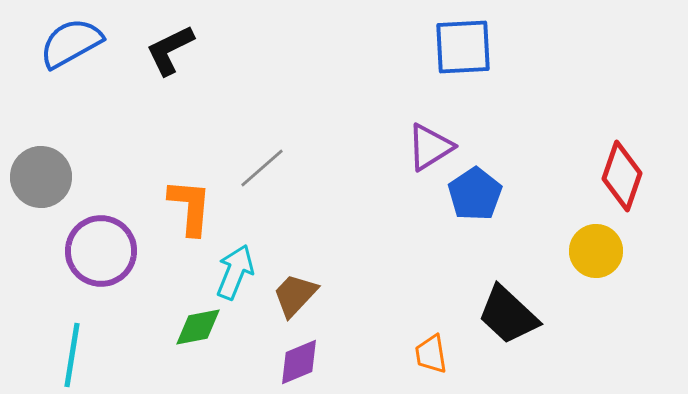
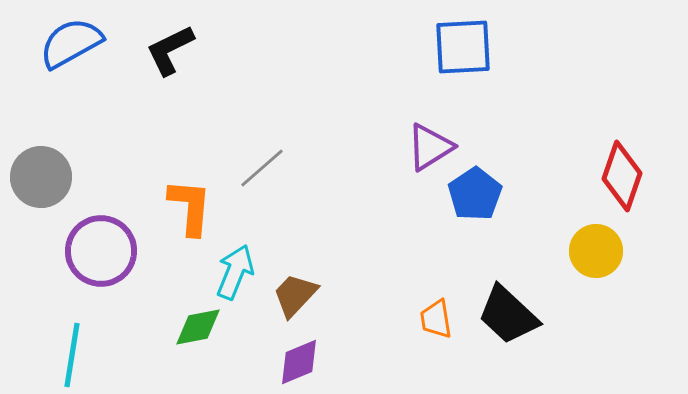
orange trapezoid: moved 5 px right, 35 px up
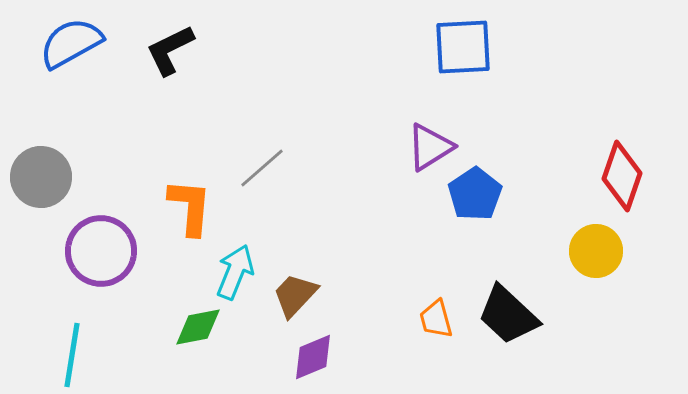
orange trapezoid: rotated 6 degrees counterclockwise
purple diamond: moved 14 px right, 5 px up
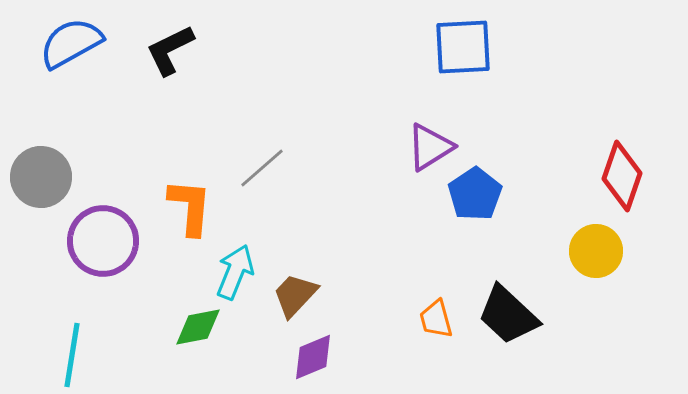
purple circle: moved 2 px right, 10 px up
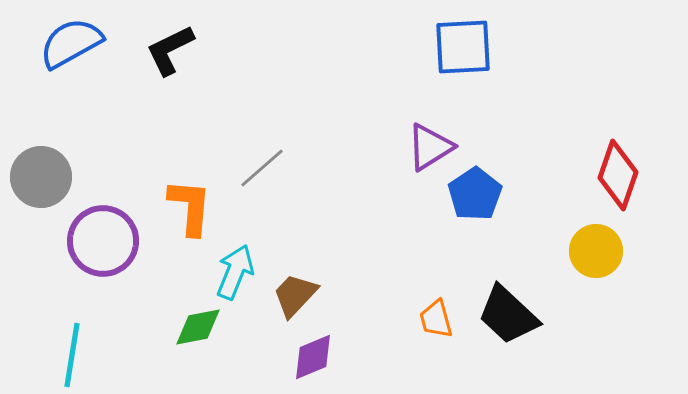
red diamond: moved 4 px left, 1 px up
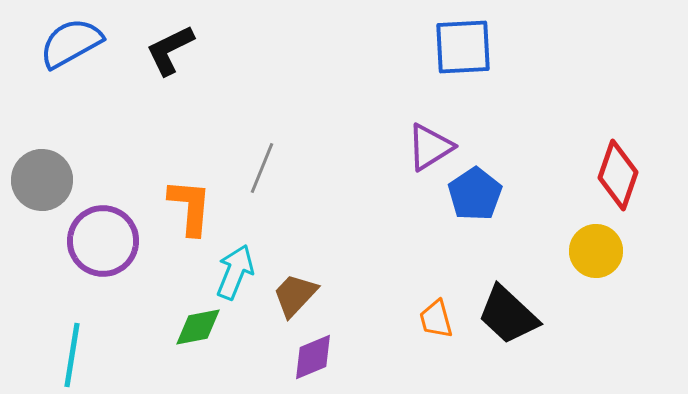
gray line: rotated 27 degrees counterclockwise
gray circle: moved 1 px right, 3 px down
